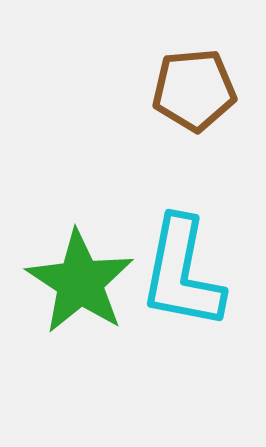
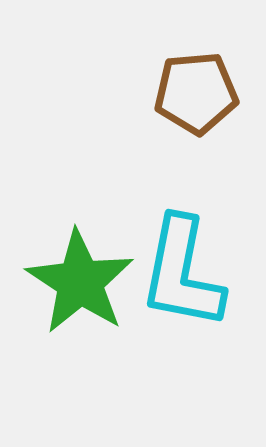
brown pentagon: moved 2 px right, 3 px down
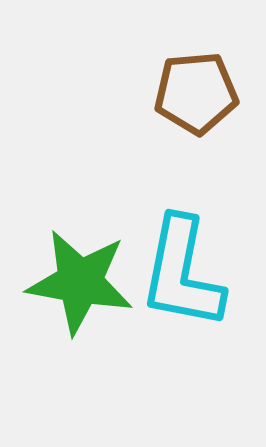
green star: rotated 23 degrees counterclockwise
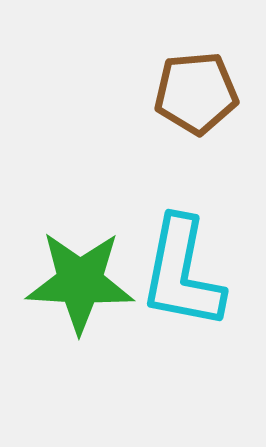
green star: rotated 7 degrees counterclockwise
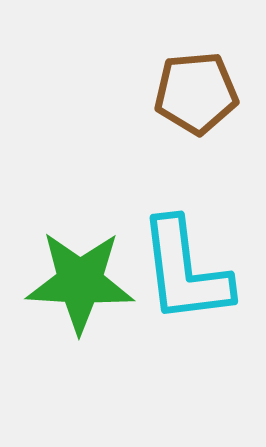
cyan L-shape: moved 3 px right, 2 px up; rotated 18 degrees counterclockwise
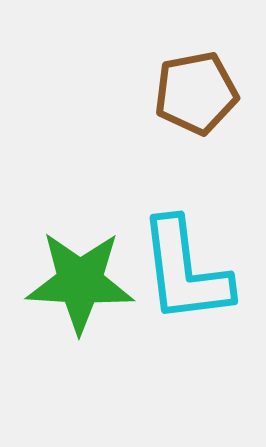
brown pentagon: rotated 6 degrees counterclockwise
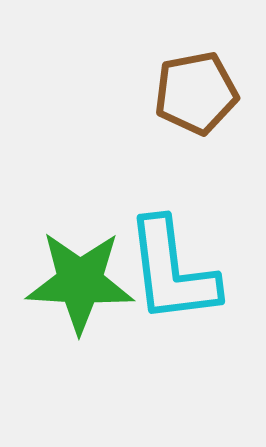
cyan L-shape: moved 13 px left
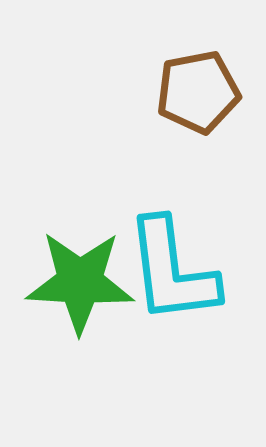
brown pentagon: moved 2 px right, 1 px up
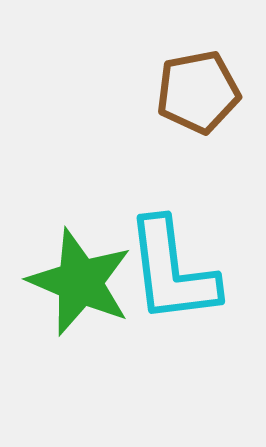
green star: rotated 20 degrees clockwise
